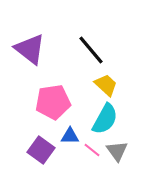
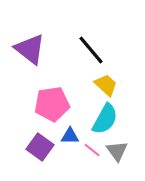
pink pentagon: moved 1 px left, 2 px down
purple square: moved 1 px left, 3 px up
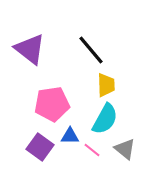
yellow trapezoid: rotated 45 degrees clockwise
gray triangle: moved 8 px right, 2 px up; rotated 15 degrees counterclockwise
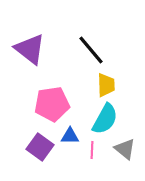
pink line: rotated 54 degrees clockwise
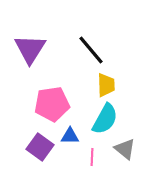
purple triangle: rotated 24 degrees clockwise
pink line: moved 7 px down
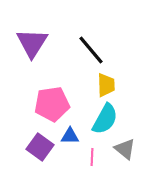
purple triangle: moved 2 px right, 6 px up
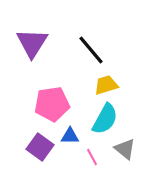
yellow trapezoid: rotated 105 degrees counterclockwise
pink line: rotated 30 degrees counterclockwise
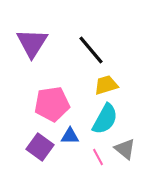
pink line: moved 6 px right
